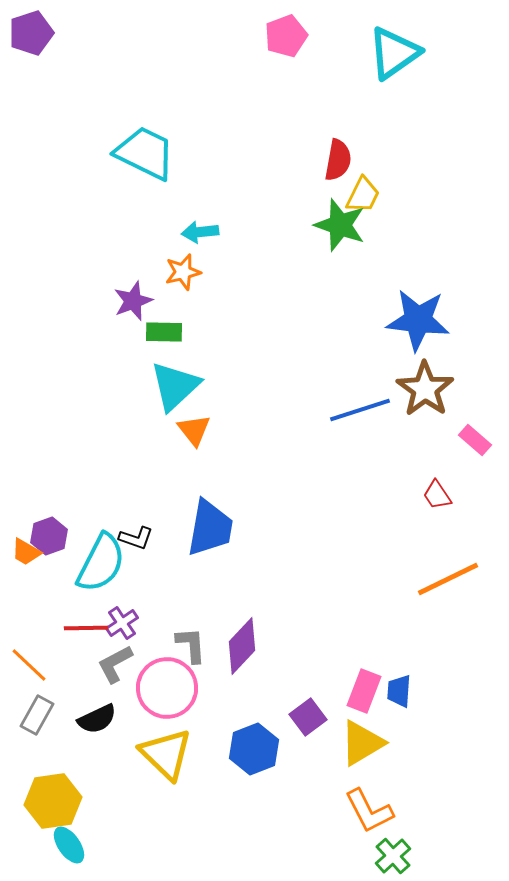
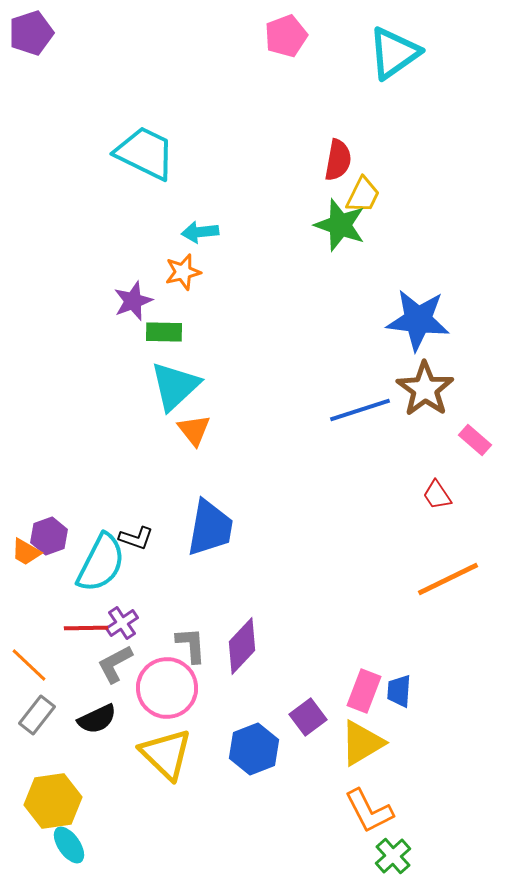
gray rectangle at (37, 715): rotated 9 degrees clockwise
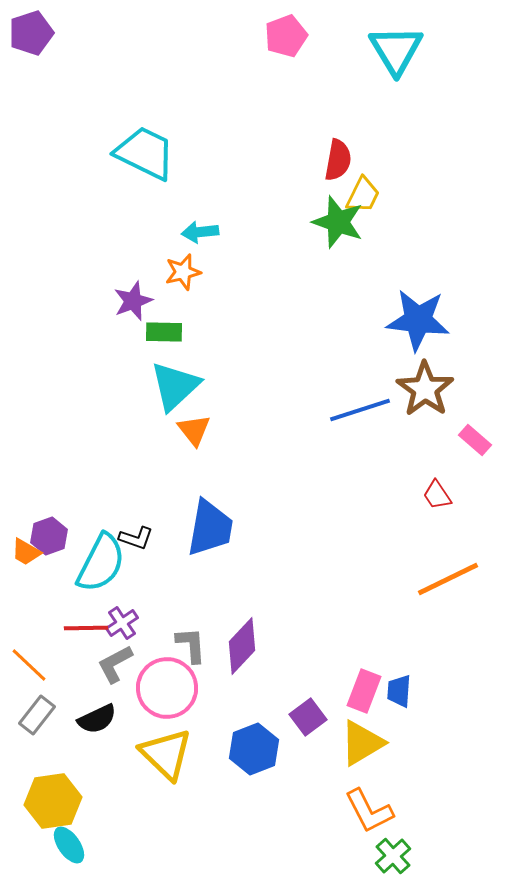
cyan triangle at (394, 53): moved 2 px right, 3 px up; rotated 26 degrees counterclockwise
green star at (340, 225): moved 2 px left, 3 px up
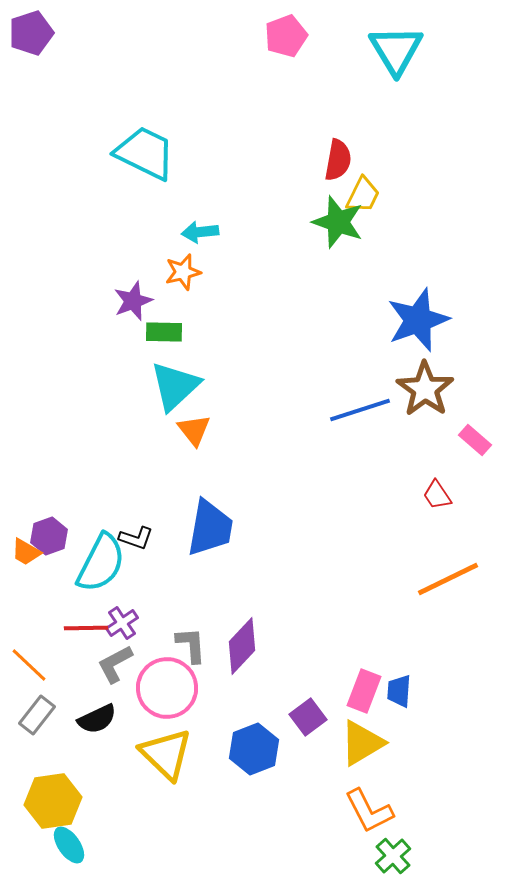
blue star at (418, 320): rotated 26 degrees counterclockwise
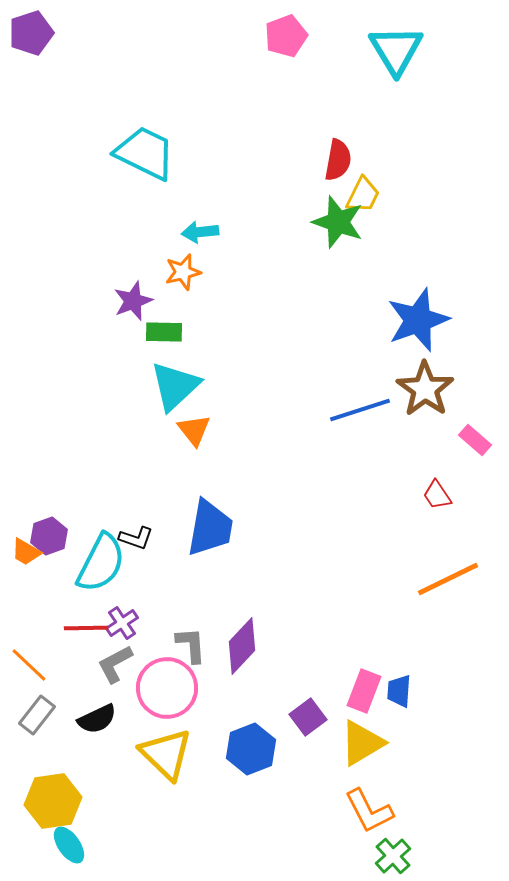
blue hexagon at (254, 749): moved 3 px left
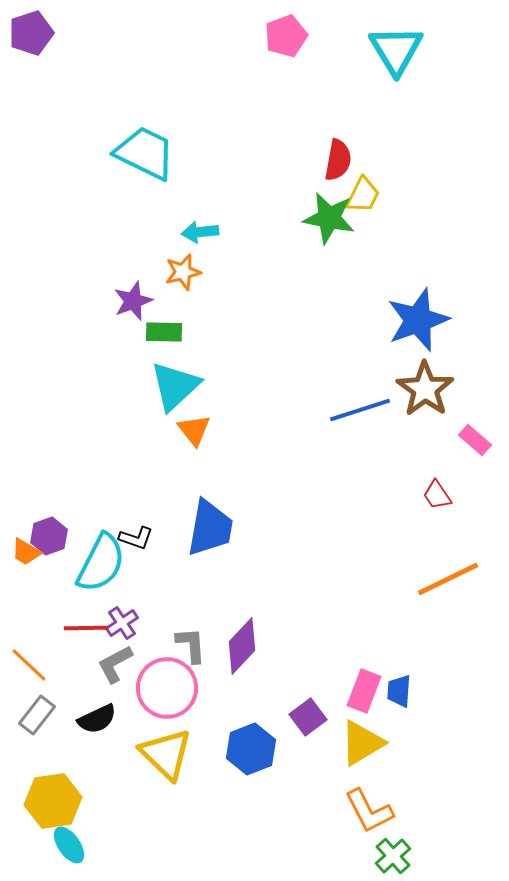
green star at (338, 222): moved 9 px left, 4 px up; rotated 8 degrees counterclockwise
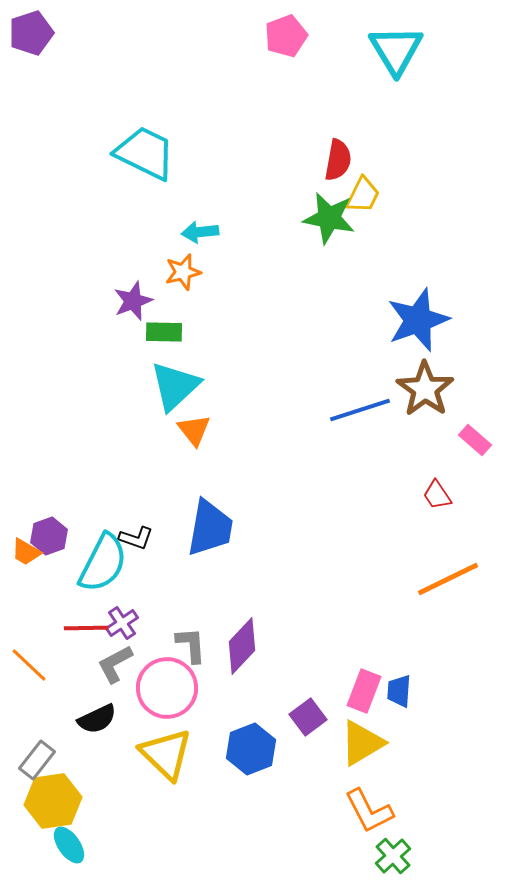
cyan semicircle at (101, 563): moved 2 px right
gray rectangle at (37, 715): moved 45 px down
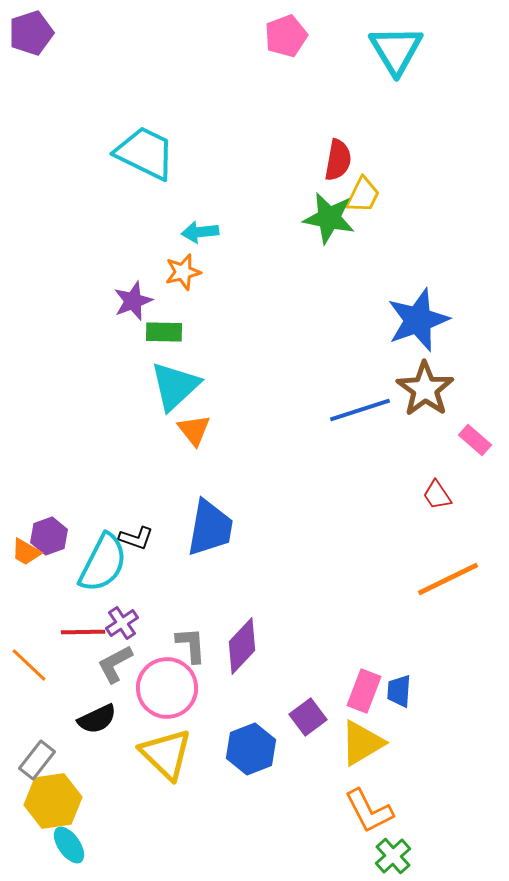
red line at (86, 628): moved 3 px left, 4 px down
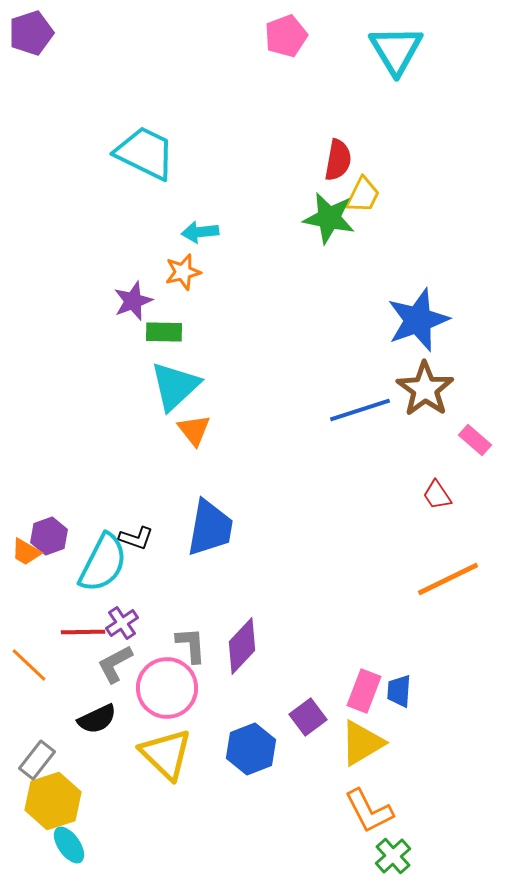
yellow hexagon at (53, 801): rotated 10 degrees counterclockwise
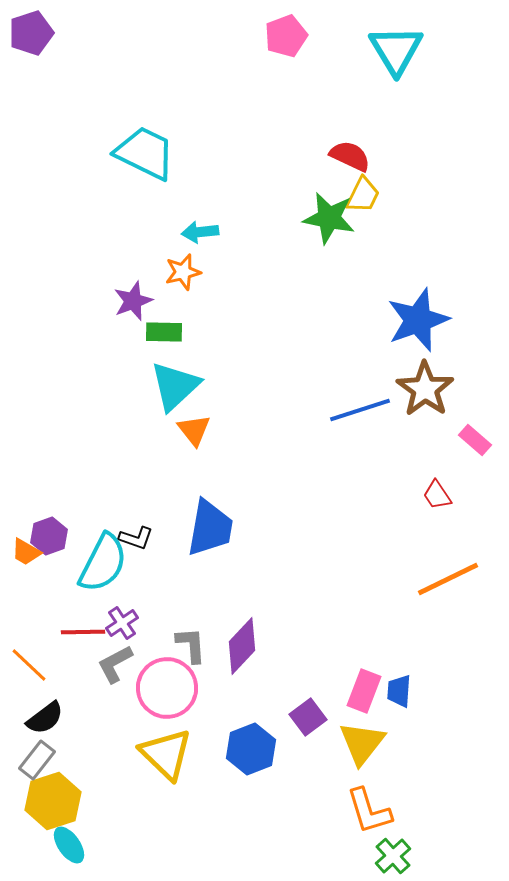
red semicircle at (338, 160): moved 12 px right, 4 px up; rotated 75 degrees counterclockwise
black semicircle at (97, 719): moved 52 px left, 1 px up; rotated 12 degrees counterclockwise
yellow triangle at (362, 743): rotated 21 degrees counterclockwise
orange L-shape at (369, 811): rotated 10 degrees clockwise
